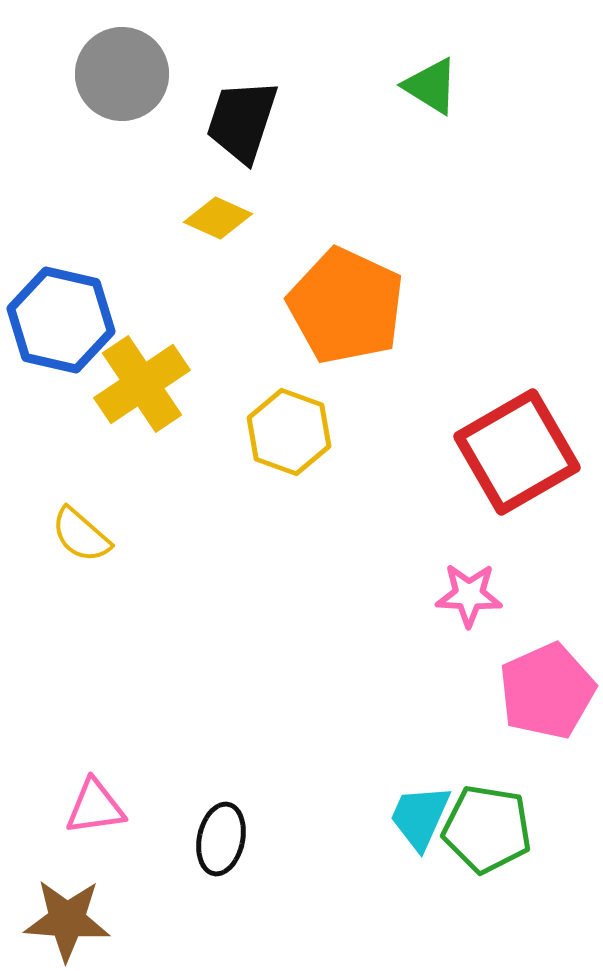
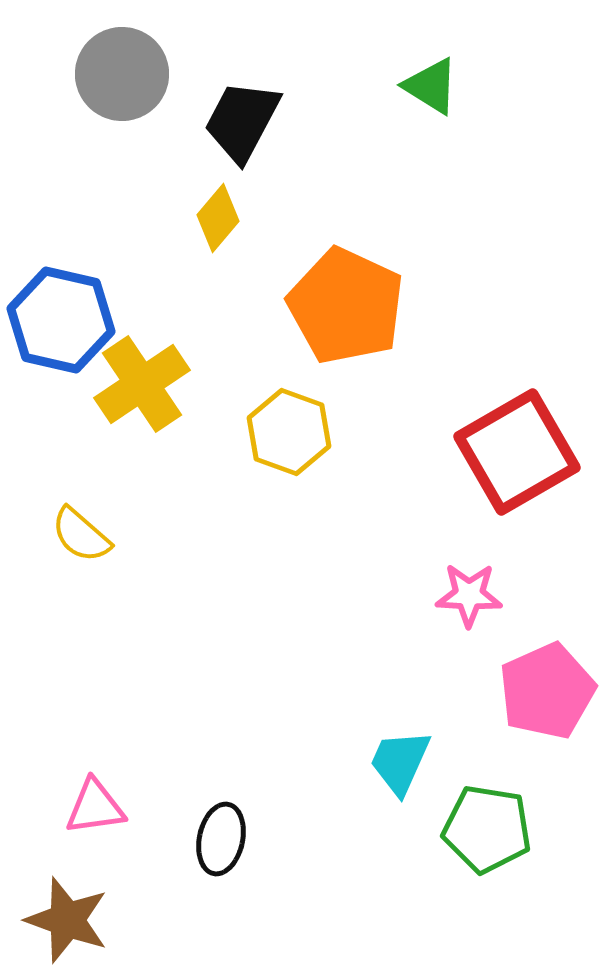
black trapezoid: rotated 10 degrees clockwise
yellow diamond: rotated 74 degrees counterclockwise
cyan trapezoid: moved 20 px left, 55 px up
brown star: rotated 16 degrees clockwise
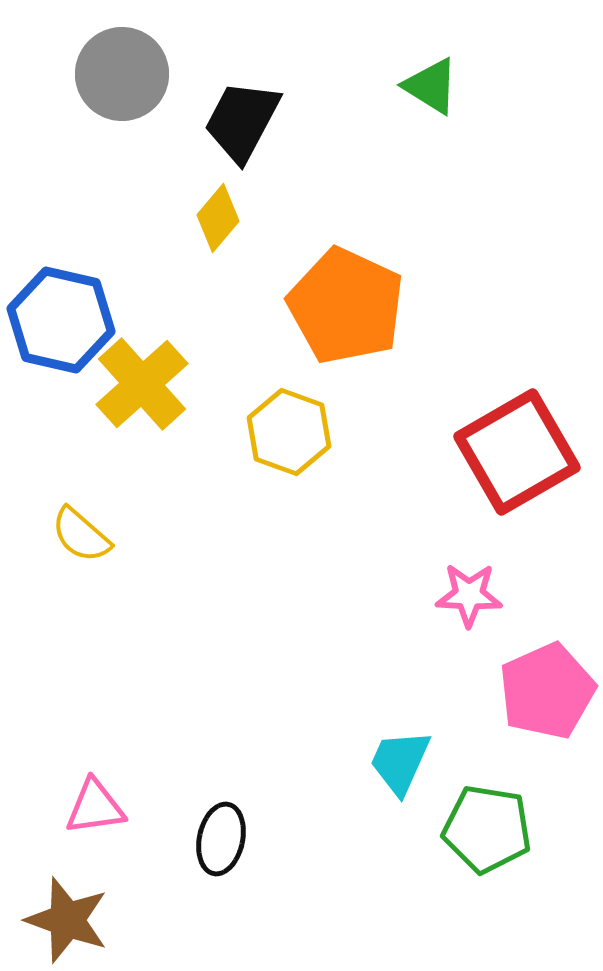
yellow cross: rotated 8 degrees counterclockwise
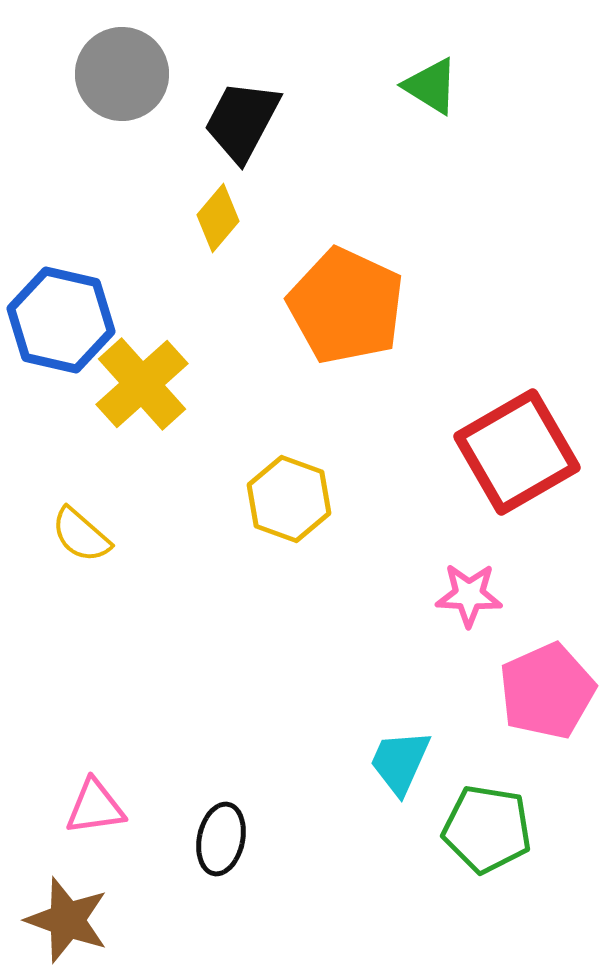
yellow hexagon: moved 67 px down
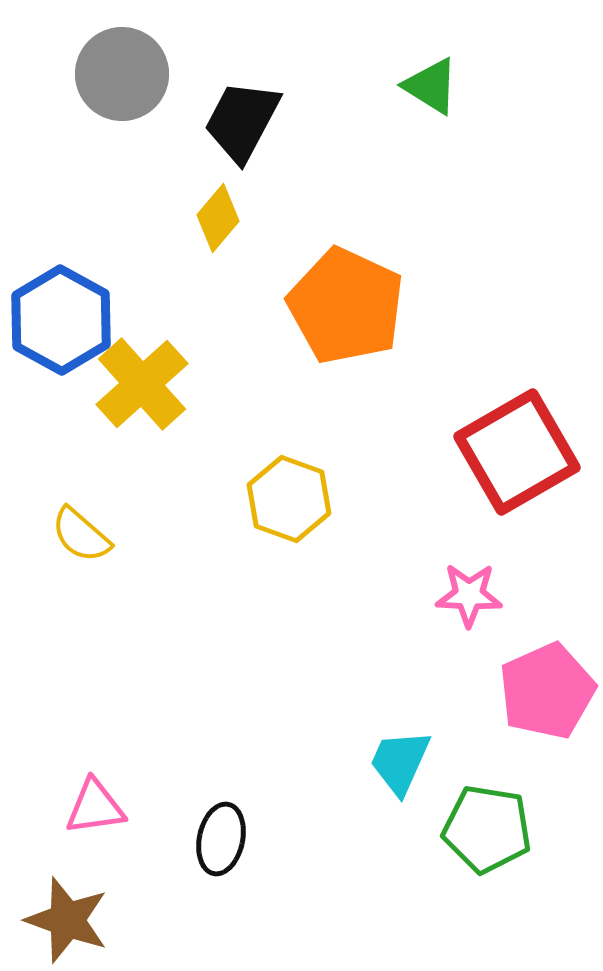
blue hexagon: rotated 16 degrees clockwise
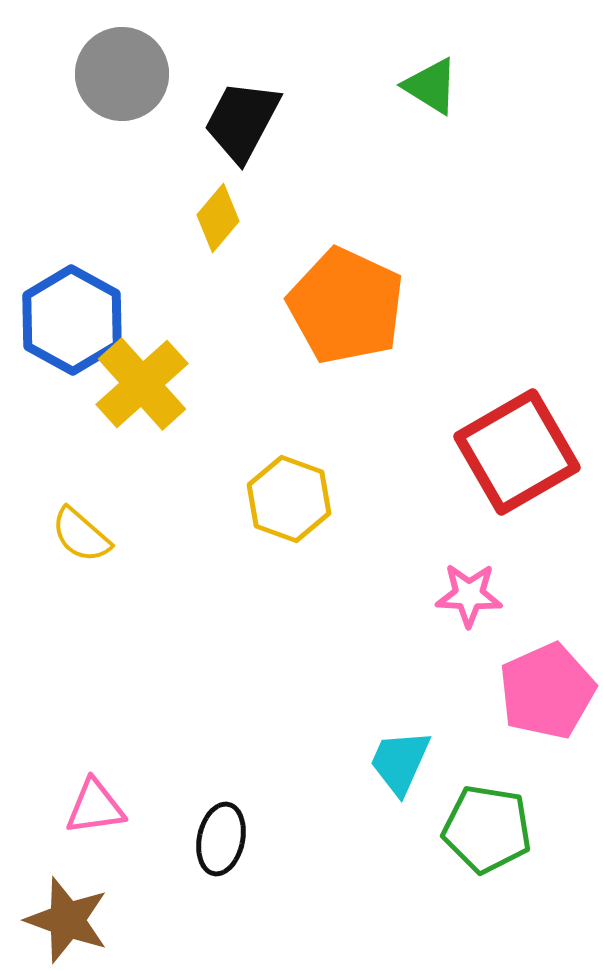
blue hexagon: moved 11 px right
